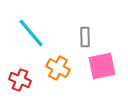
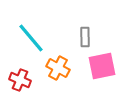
cyan line: moved 5 px down
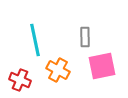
cyan line: moved 4 px right, 2 px down; rotated 28 degrees clockwise
orange cross: moved 2 px down
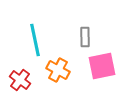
red cross: rotated 15 degrees clockwise
